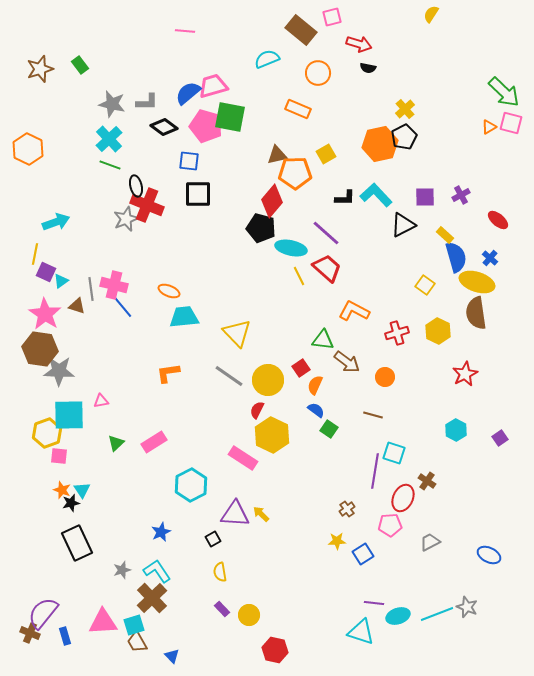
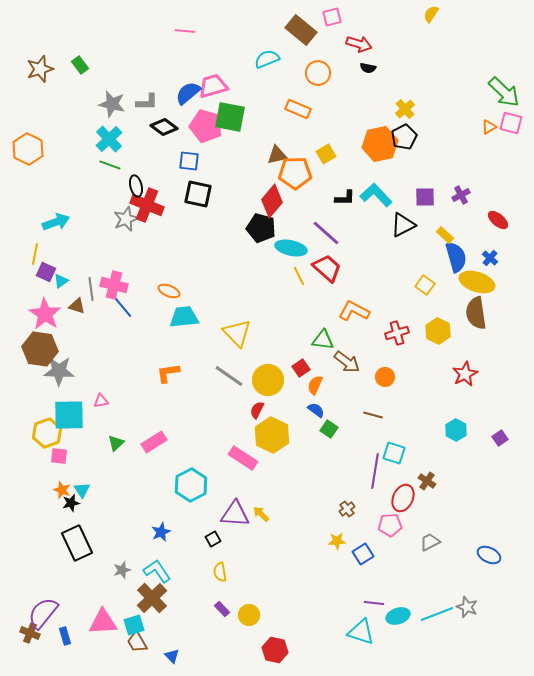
black square at (198, 194): rotated 12 degrees clockwise
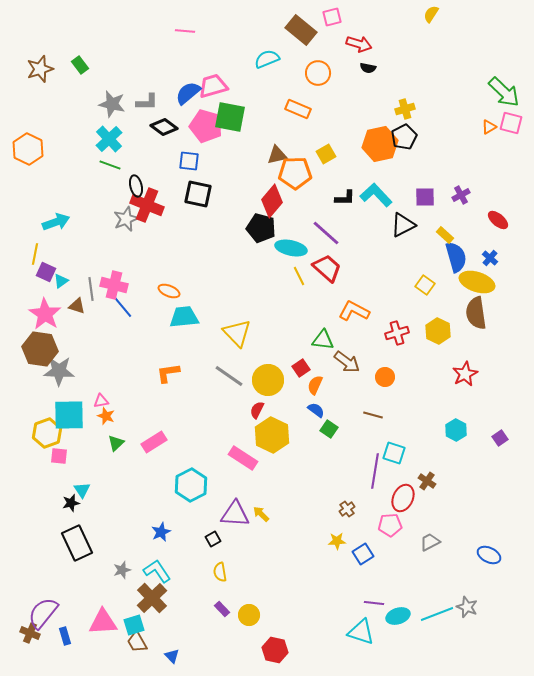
yellow cross at (405, 109): rotated 24 degrees clockwise
orange star at (62, 490): moved 44 px right, 74 px up
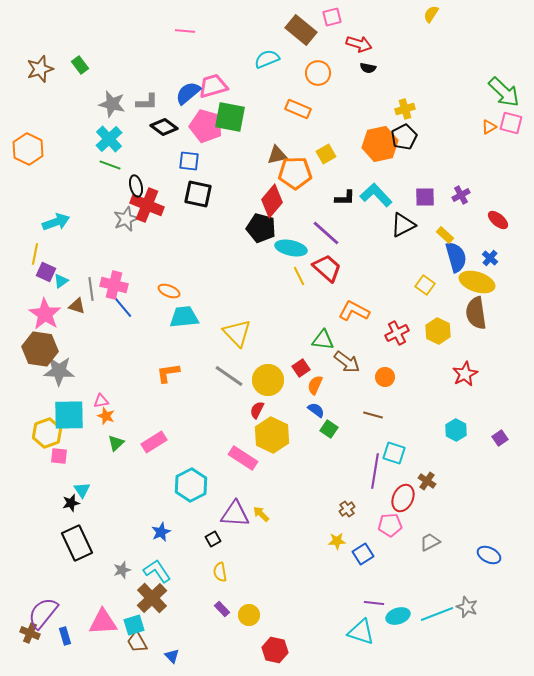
red cross at (397, 333): rotated 10 degrees counterclockwise
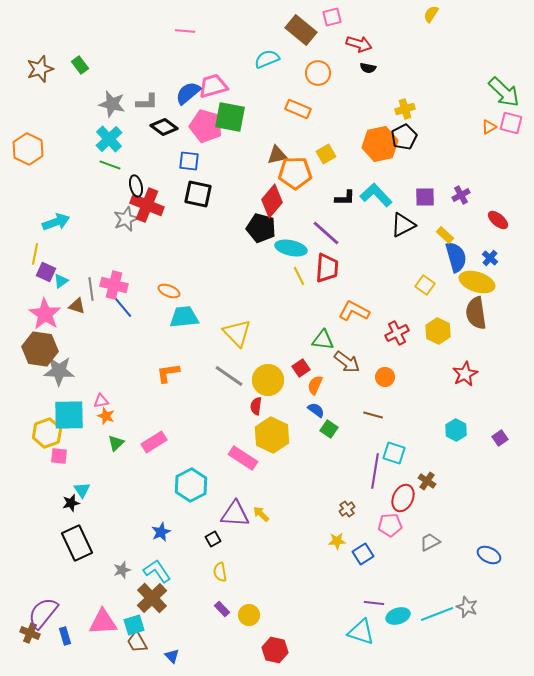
red trapezoid at (327, 268): rotated 52 degrees clockwise
red semicircle at (257, 410): moved 1 px left, 4 px up; rotated 18 degrees counterclockwise
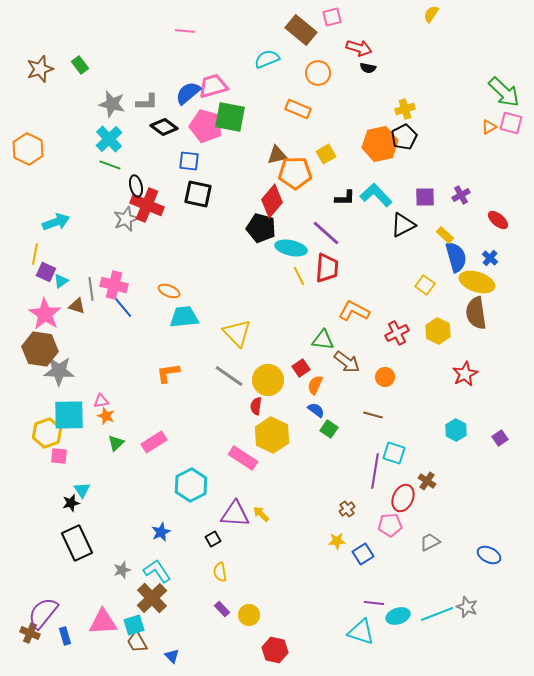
red arrow at (359, 44): moved 4 px down
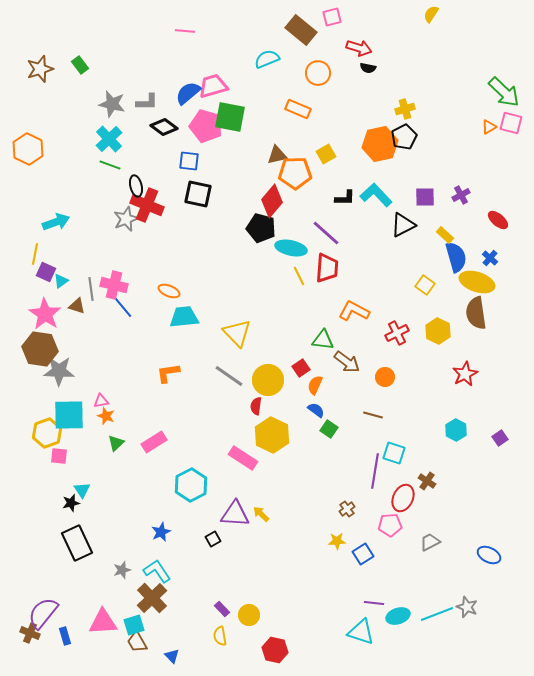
yellow semicircle at (220, 572): moved 64 px down
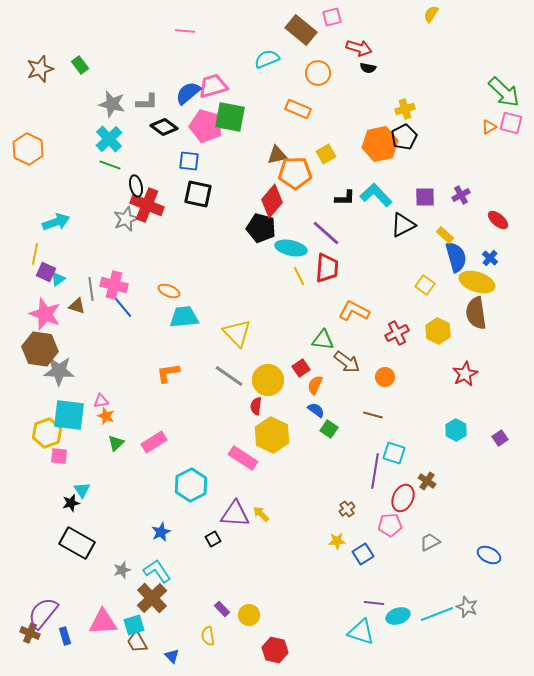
cyan triangle at (61, 281): moved 3 px left, 2 px up
pink star at (45, 314): rotated 12 degrees counterclockwise
cyan square at (69, 415): rotated 8 degrees clockwise
black rectangle at (77, 543): rotated 36 degrees counterclockwise
yellow semicircle at (220, 636): moved 12 px left
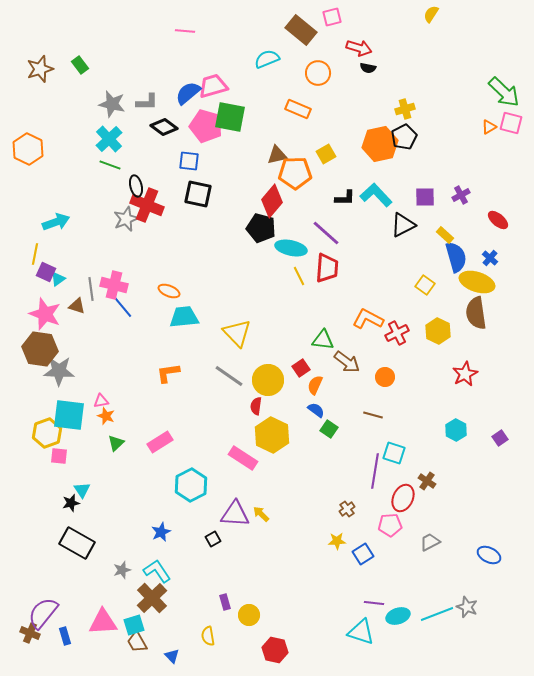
orange L-shape at (354, 311): moved 14 px right, 8 px down
pink rectangle at (154, 442): moved 6 px right
purple rectangle at (222, 609): moved 3 px right, 7 px up; rotated 28 degrees clockwise
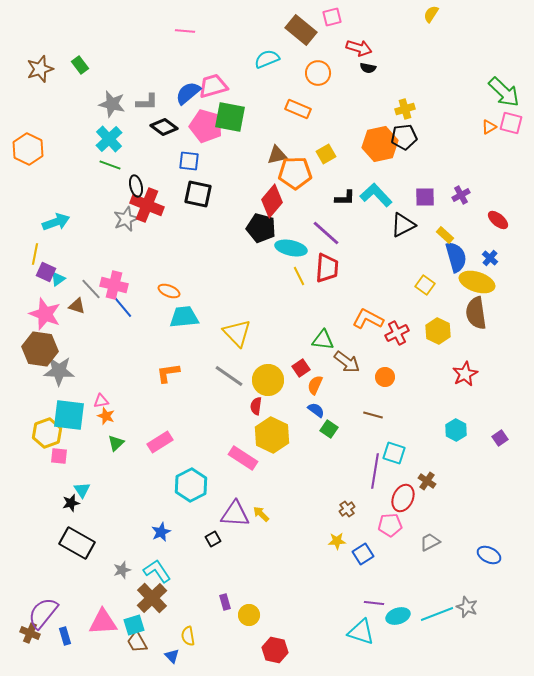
black pentagon at (404, 137): rotated 20 degrees clockwise
gray line at (91, 289): rotated 35 degrees counterclockwise
yellow semicircle at (208, 636): moved 20 px left
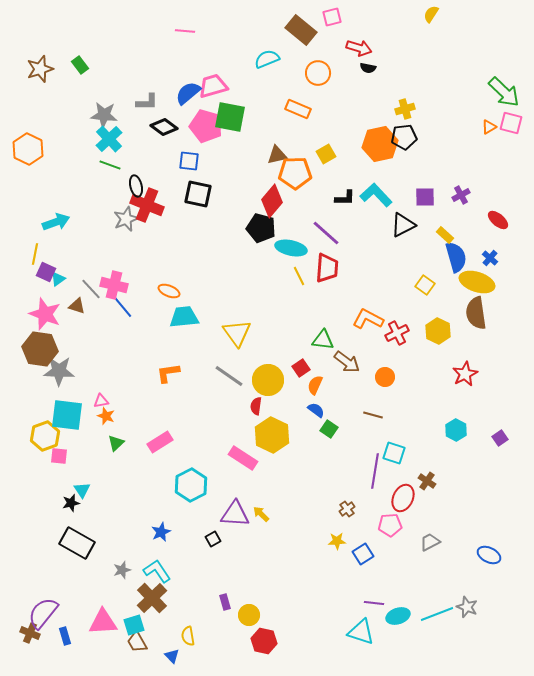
gray star at (112, 104): moved 8 px left, 11 px down; rotated 8 degrees counterclockwise
yellow triangle at (237, 333): rotated 8 degrees clockwise
cyan square at (69, 415): moved 2 px left
yellow hexagon at (47, 433): moved 2 px left, 3 px down
red hexagon at (275, 650): moved 11 px left, 9 px up
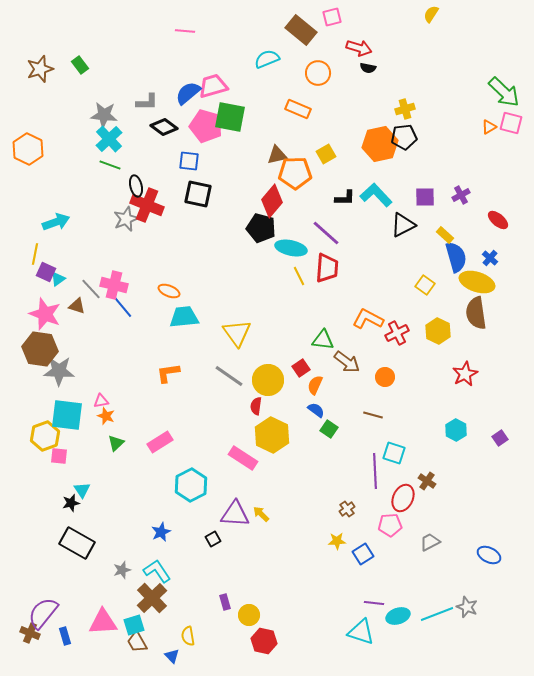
purple line at (375, 471): rotated 12 degrees counterclockwise
